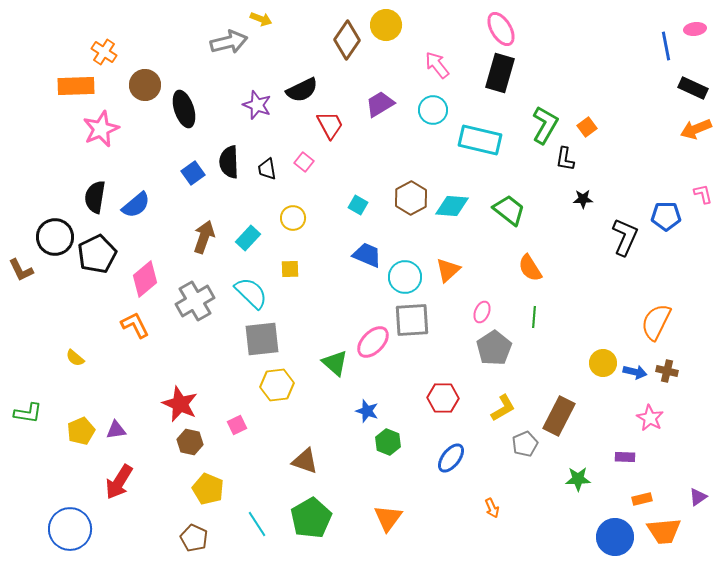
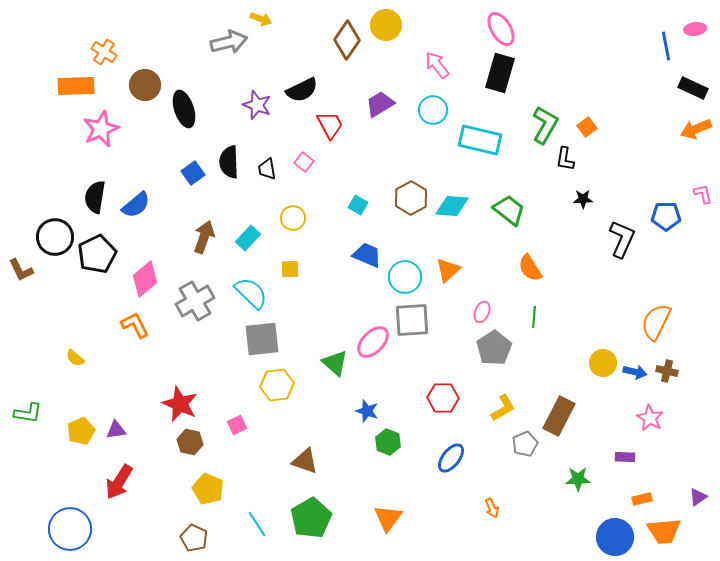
black L-shape at (625, 237): moved 3 px left, 2 px down
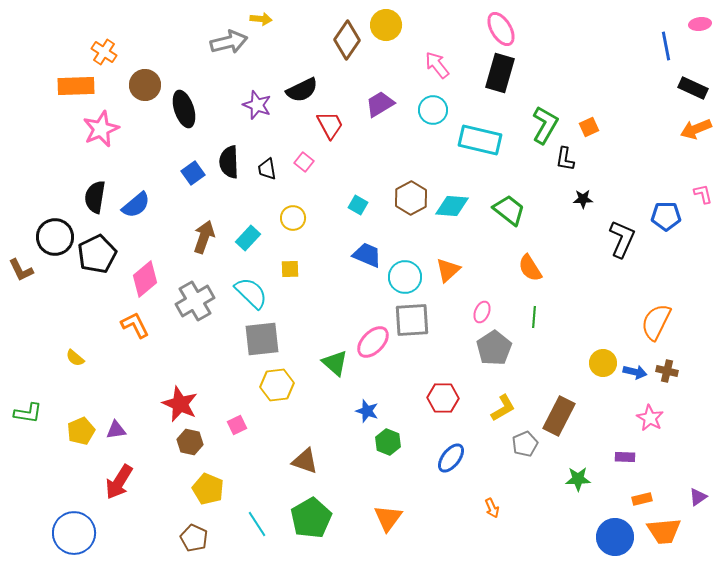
yellow arrow at (261, 19): rotated 15 degrees counterclockwise
pink ellipse at (695, 29): moved 5 px right, 5 px up
orange square at (587, 127): moved 2 px right; rotated 12 degrees clockwise
blue circle at (70, 529): moved 4 px right, 4 px down
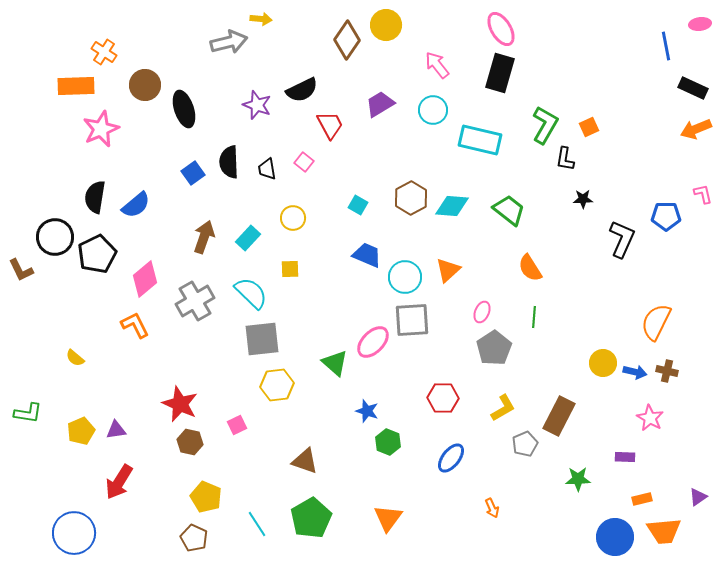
yellow pentagon at (208, 489): moved 2 px left, 8 px down
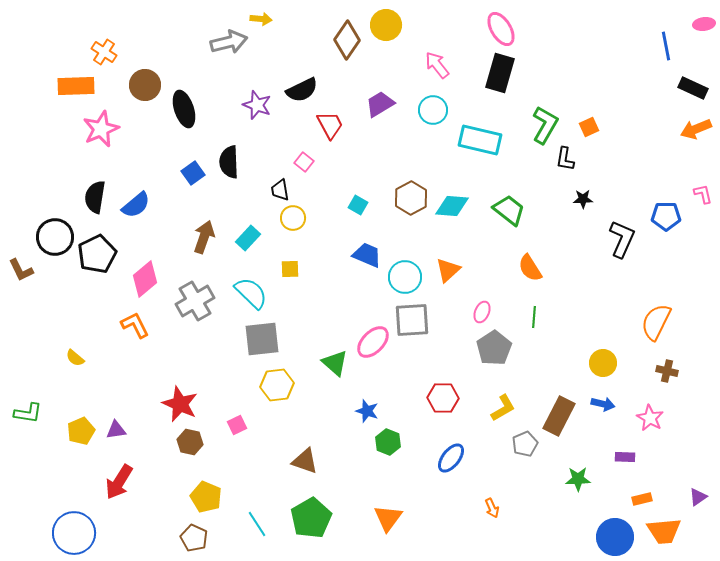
pink ellipse at (700, 24): moved 4 px right
black trapezoid at (267, 169): moved 13 px right, 21 px down
blue arrow at (635, 372): moved 32 px left, 32 px down
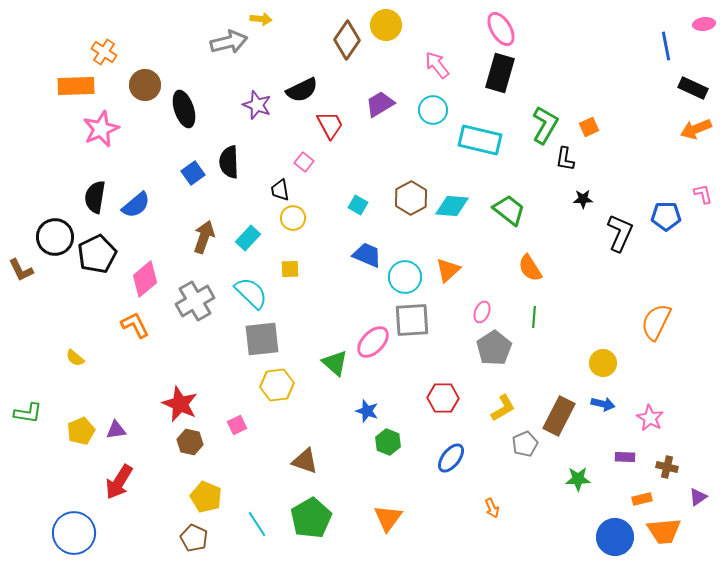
black L-shape at (622, 239): moved 2 px left, 6 px up
brown cross at (667, 371): moved 96 px down
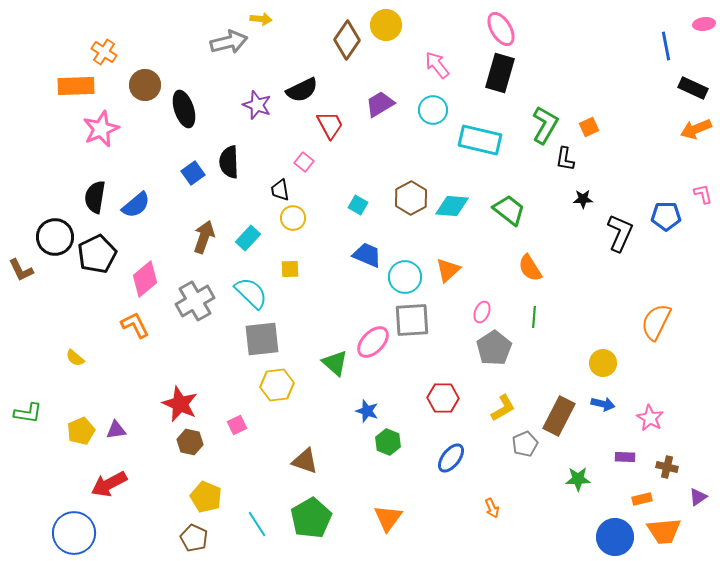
red arrow at (119, 482): moved 10 px left, 2 px down; rotated 30 degrees clockwise
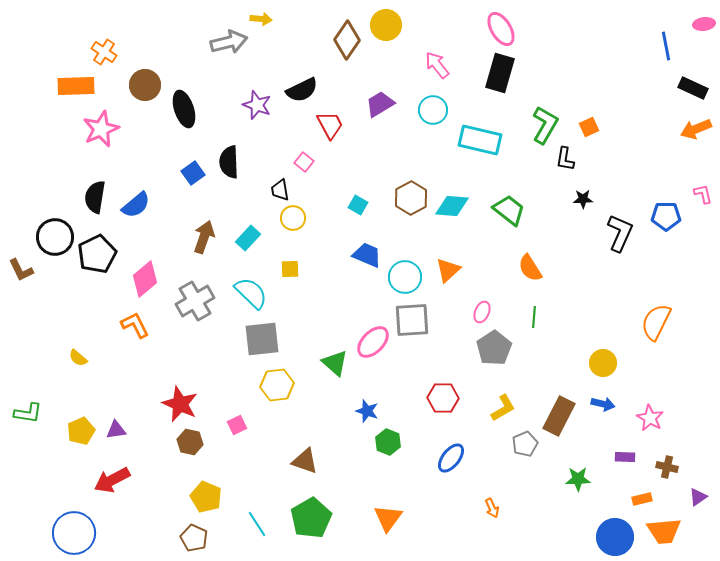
yellow semicircle at (75, 358): moved 3 px right
red arrow at (109, 484): moved 3 px right, 4 px up
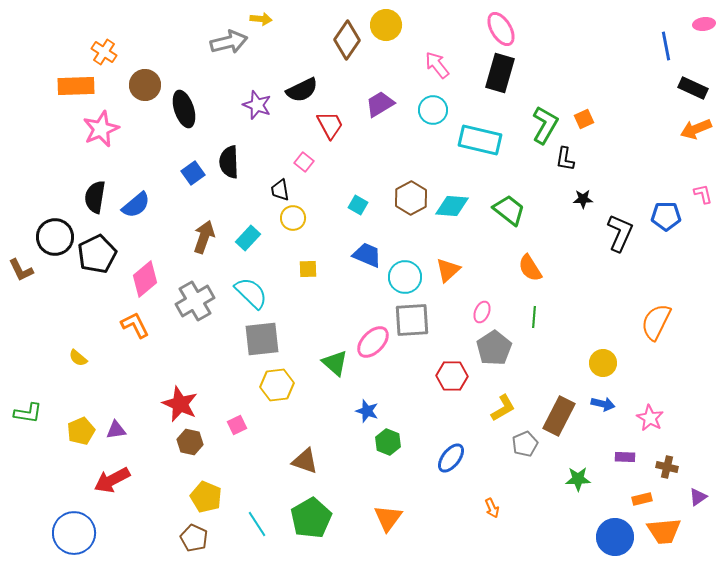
orange square at (589, 127): moved 5 px left, 8 px up
yellow square at (290, 269): moved 18 px right
red hexagon at (443, 398): moved 9 px right, 22 px up
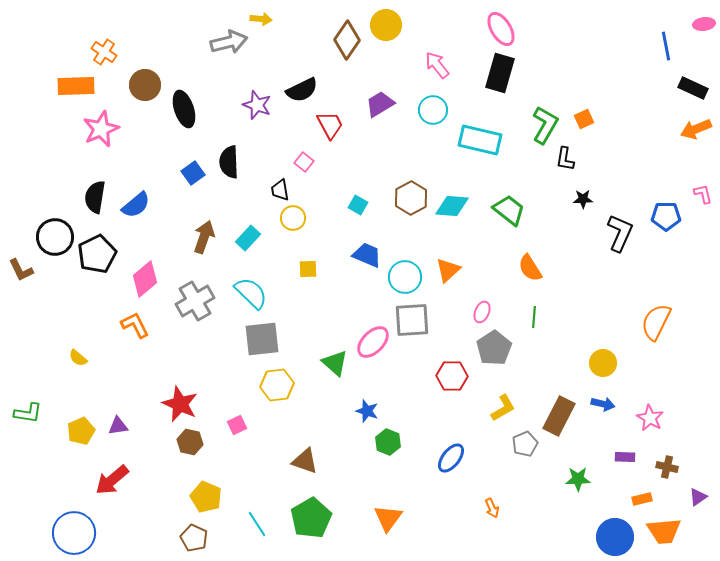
purple triangle at (116, 430): moved 2 px right, 4 px up
red arrow at (112, 480): rotated 12 degrees counterclockwise
